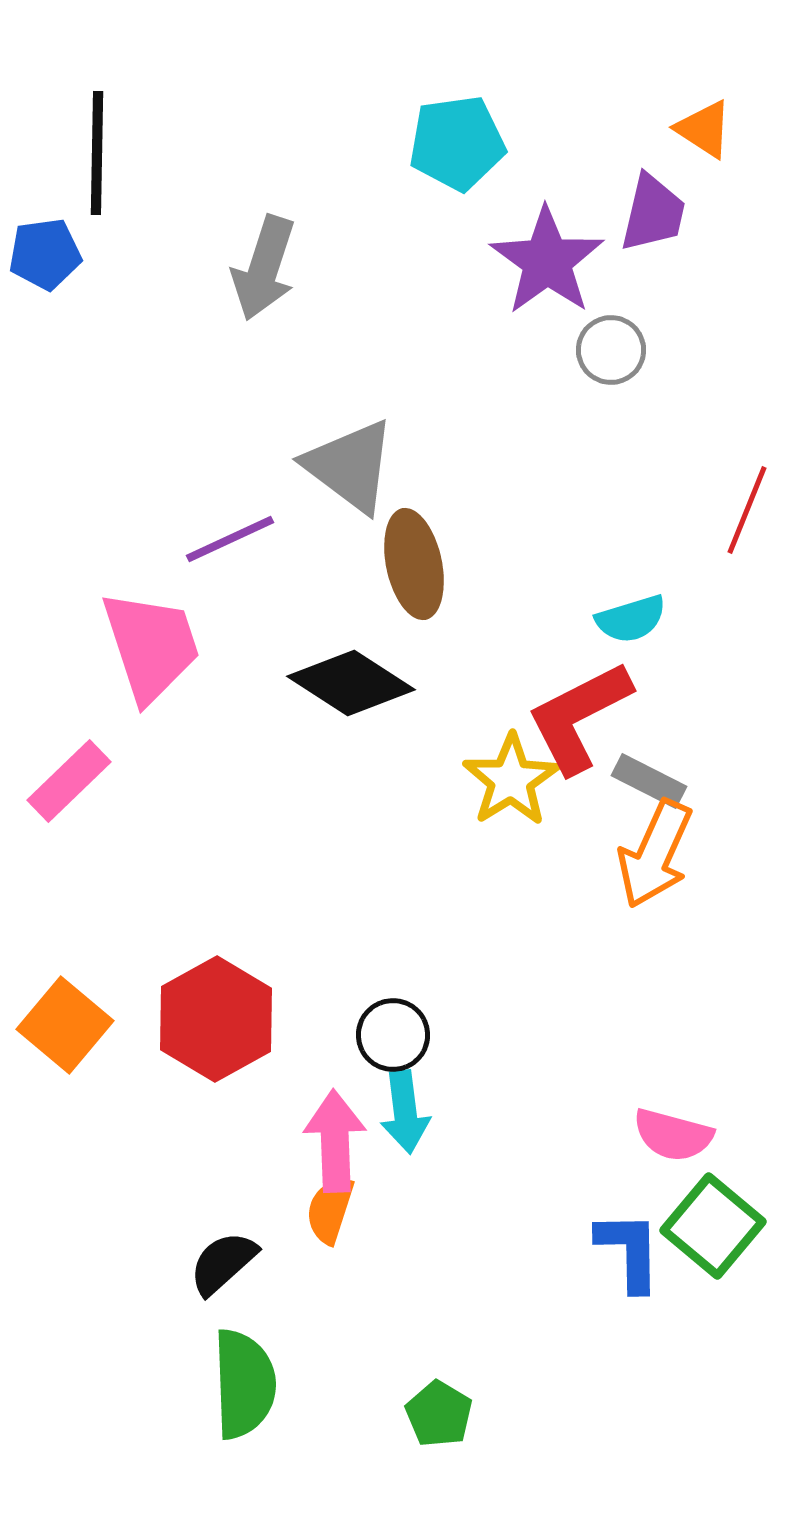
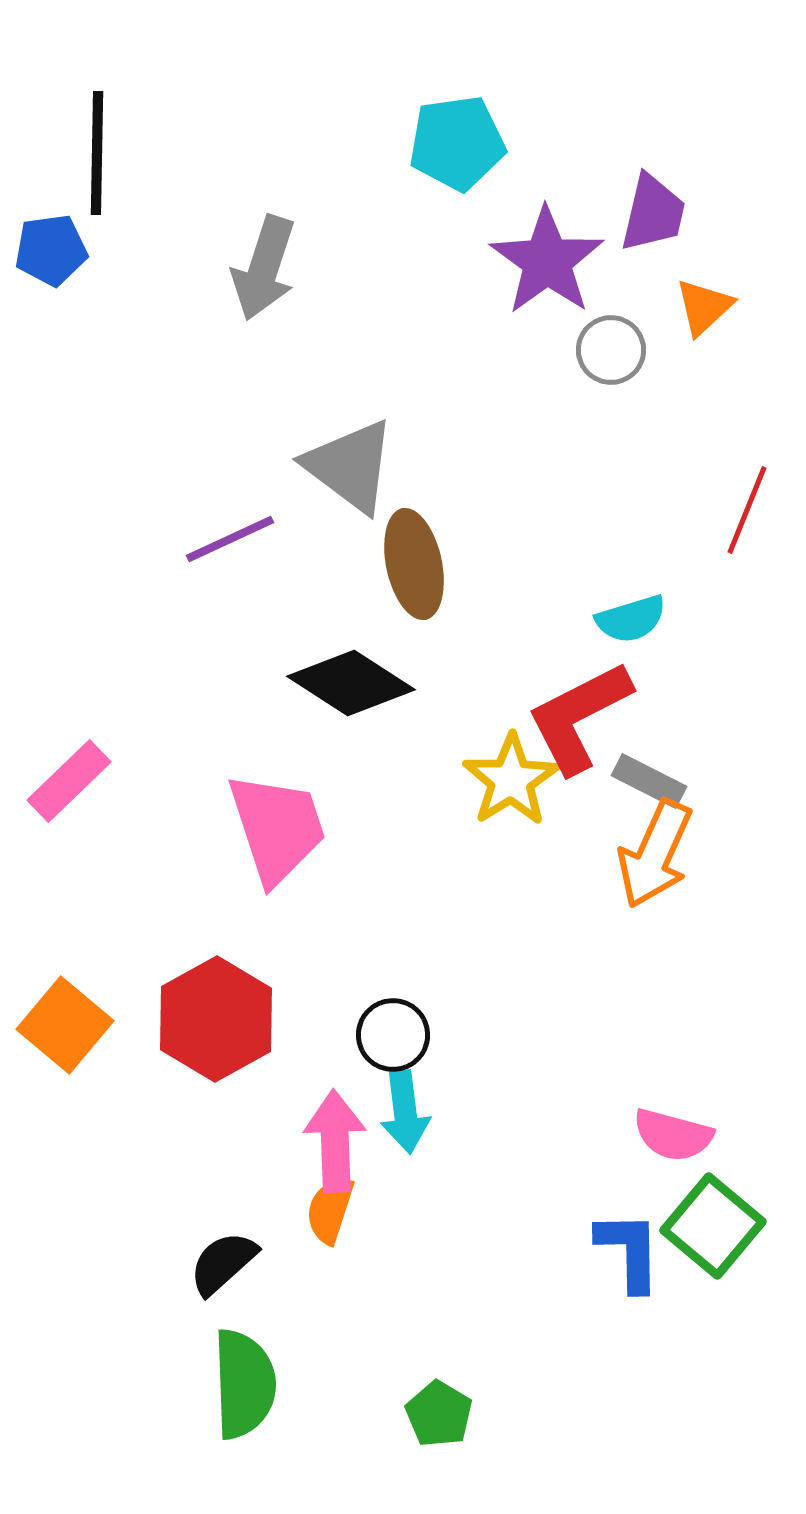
orange triangle: moved 178 px down; rotated 44 degrees clockwise
blue pentagon: moved 6 px right, 4 px up
pink trapezoid: moved 126 px right, 182 px down
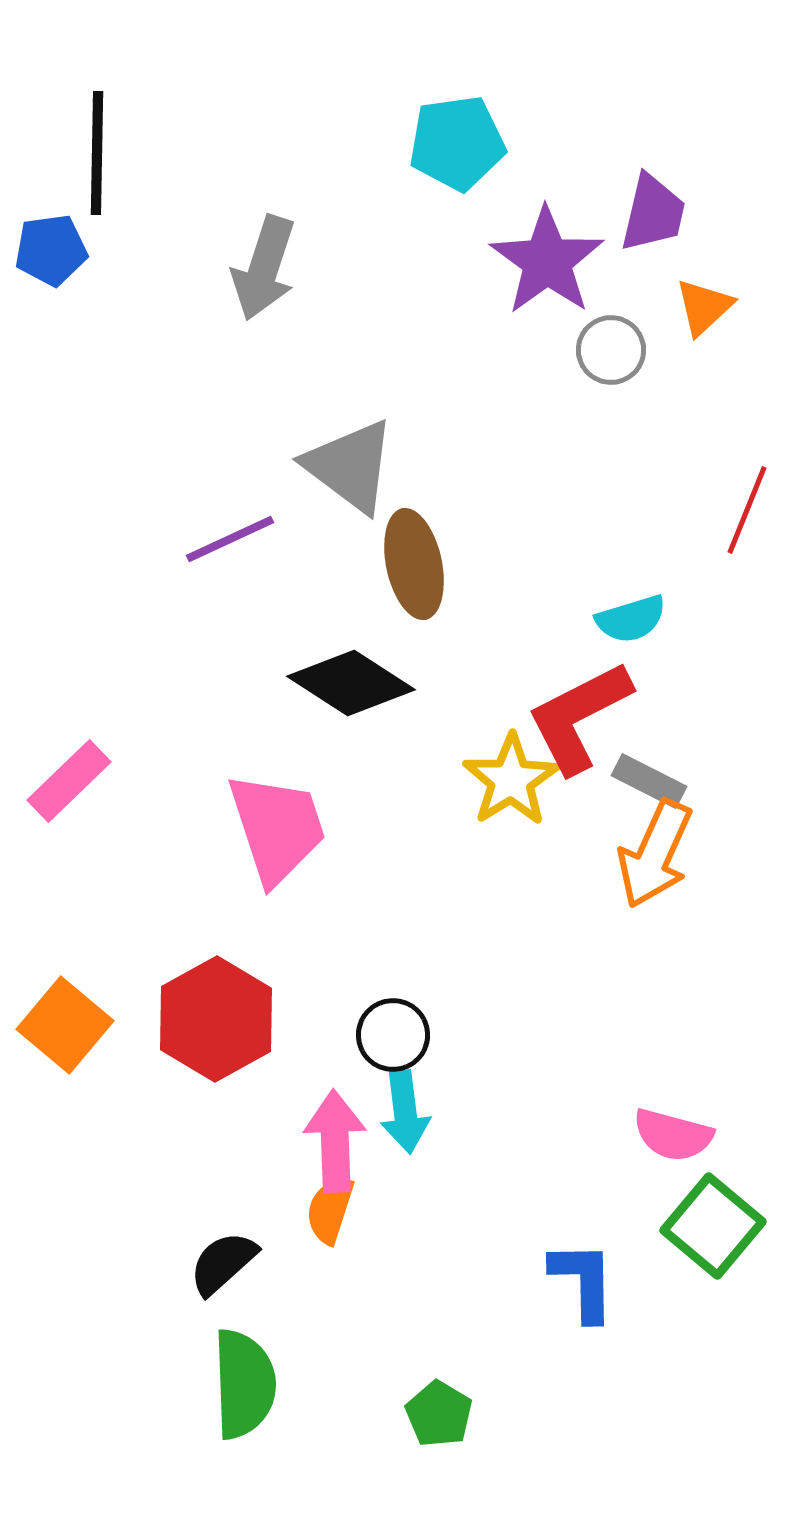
blue L-shape: moved 46 px left, 30 px down
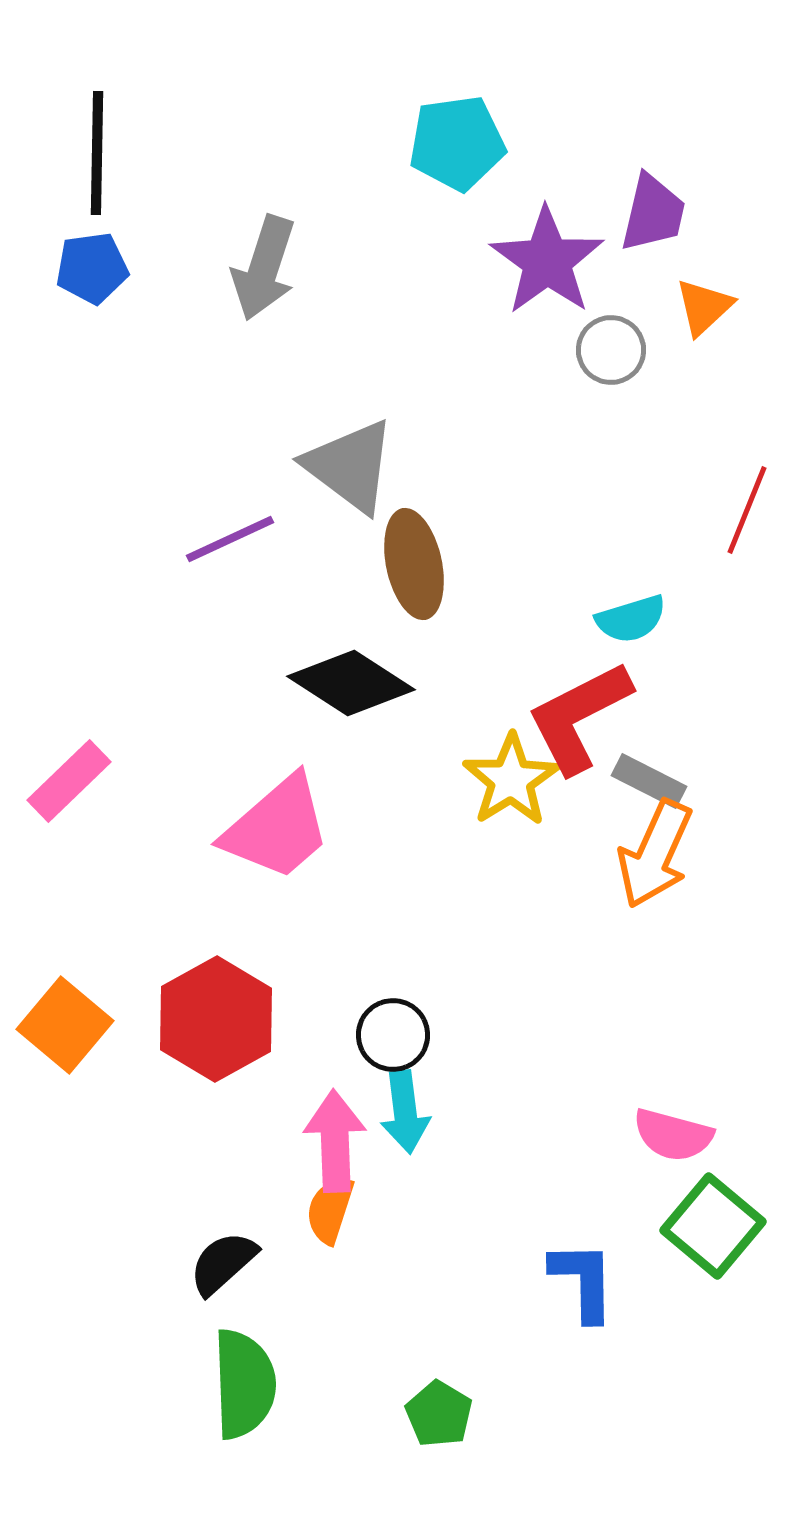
blue pentagon: moved 41 px right, 18 px down
pink trapezoid: rotated 67 degrees clockwise
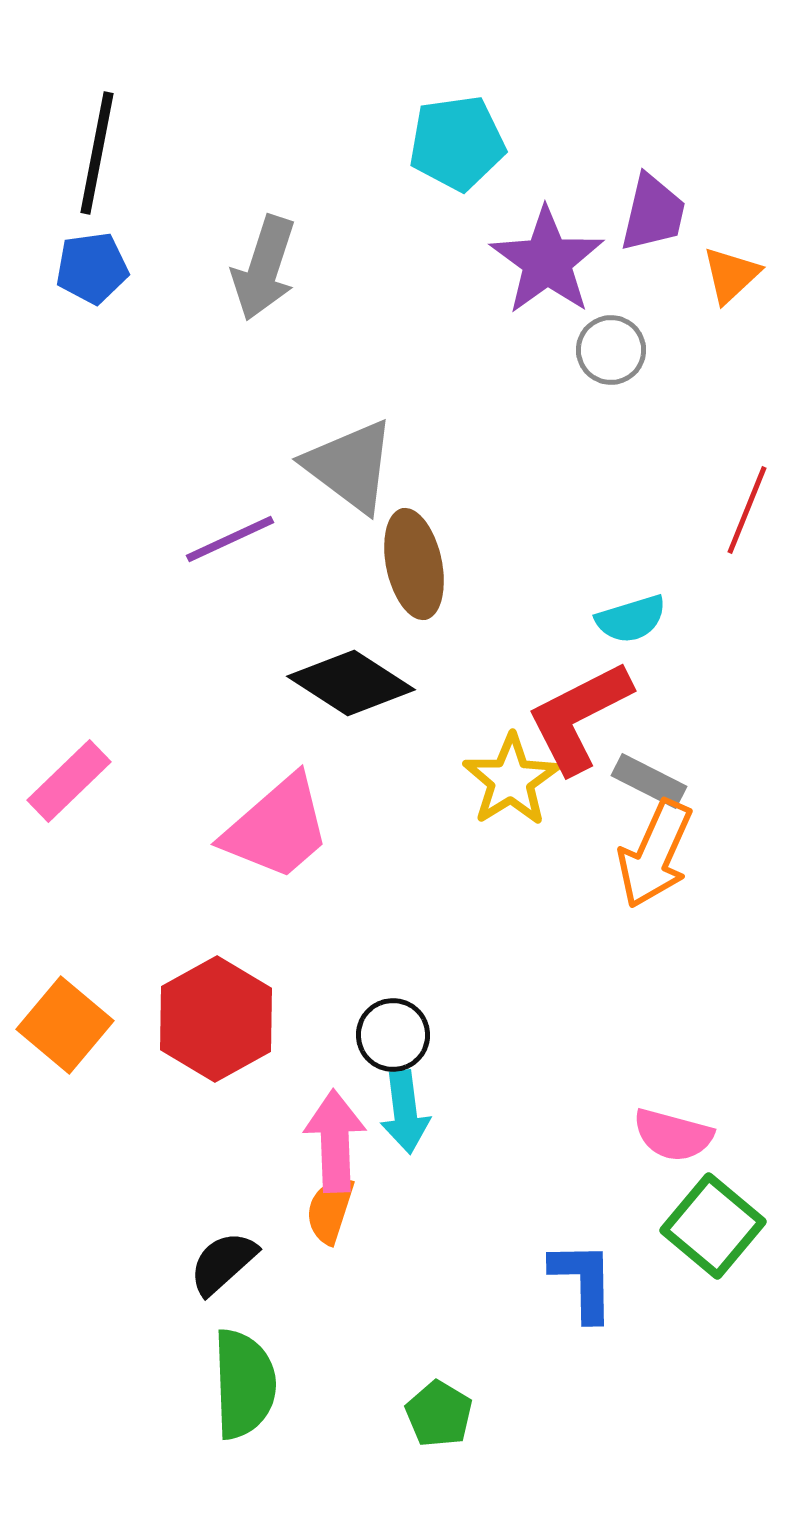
black line: rotated 10 degrees clockwise
orange triangle: moved 27 px right, 32 px up
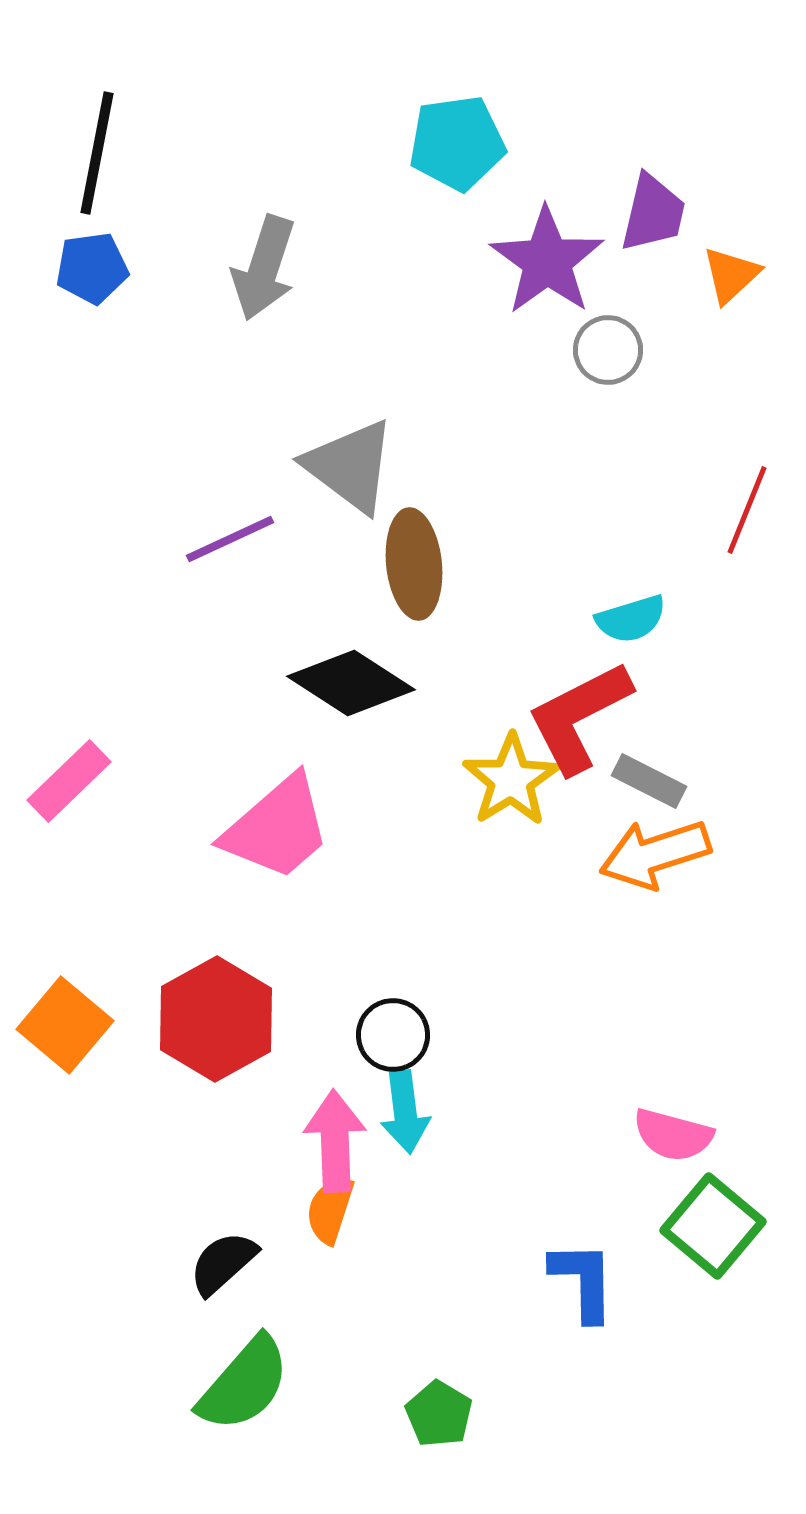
gray circle: moved 3 px left
brown ellipse: rotated 6 degrees clockwise
orange arrow: rotated 48 degrees clockwise
green semicircle: rotated 43 degrees clockwise
